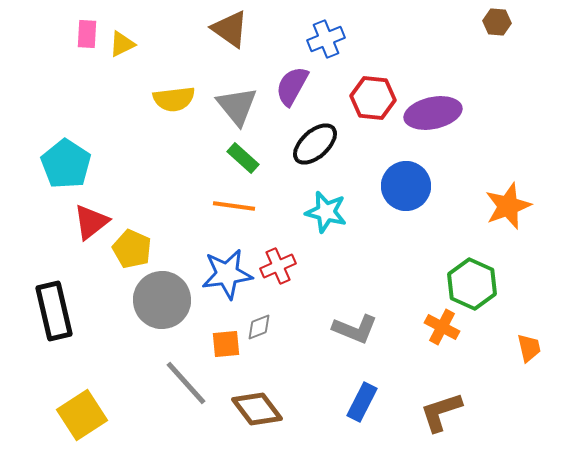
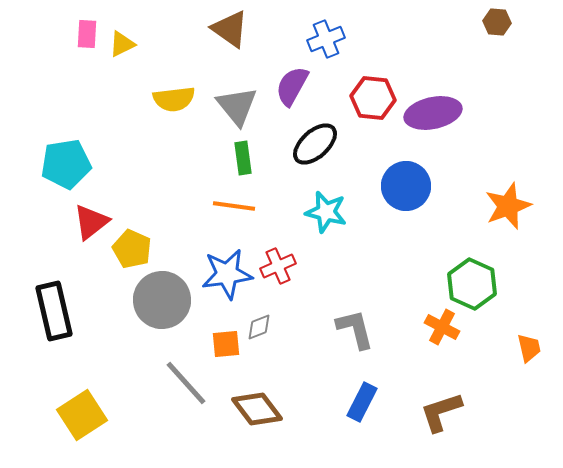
green rectangle: rotated 40 degrees clockwise
cyan pentagon: rotated 30 degrees clockwise
gray L-shape: rotated 126 degrees counterclockwise
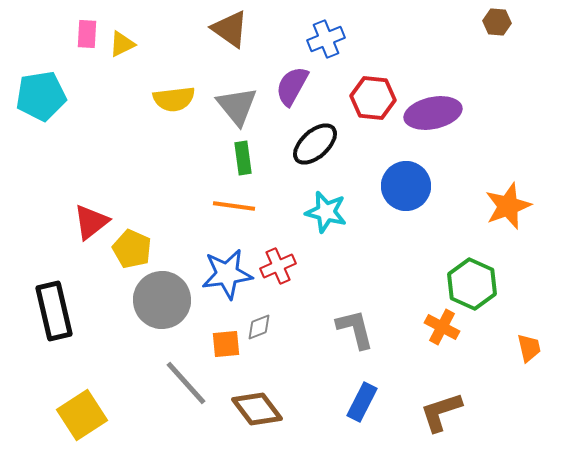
cyan pentagon: moved 25 px left, 68 px up
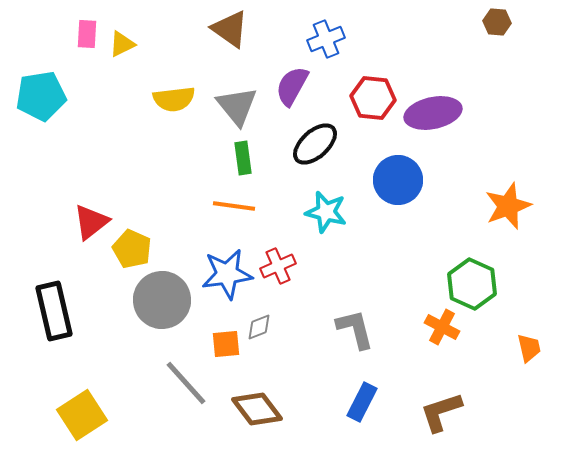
blue circle: moved 8 px left, 6 px up
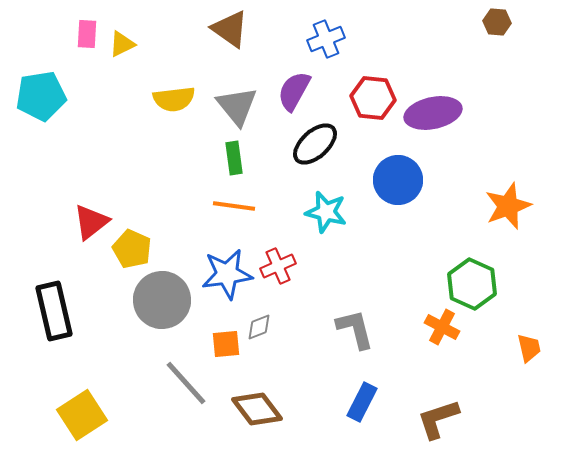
purple semicircle: moved 2 px right, 5 px down
green rectangle: moved 9 px left
brown L-shape: moved 3 px left, 7 px down
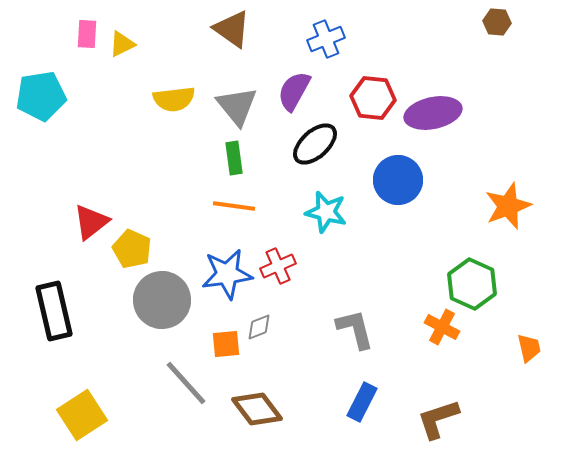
brown triangle: moved 2 px right
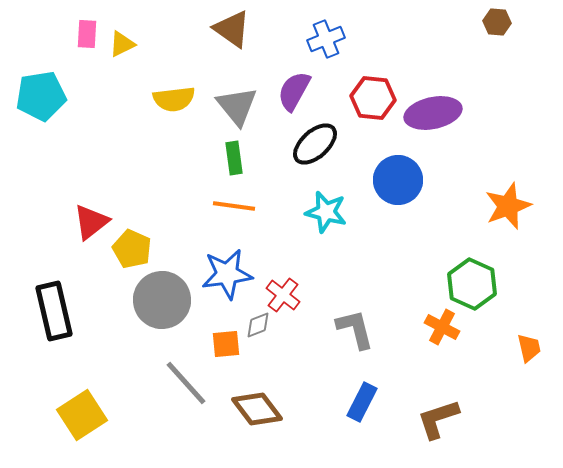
red cross: moved 5 px right, 29 px down; rotated 28 degrees counterclockwise
gray diamond: moved 1 px left, 2 px up
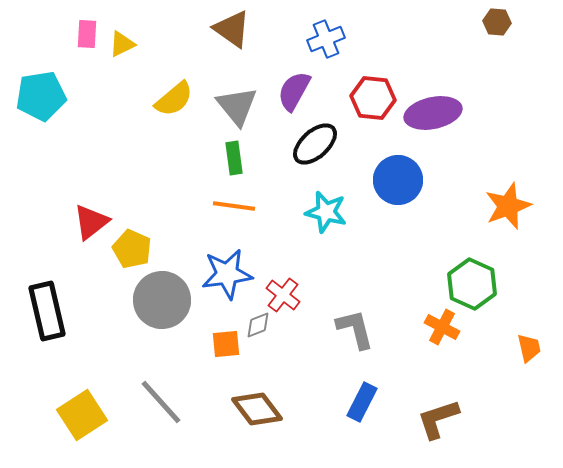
yellow semicircle: rotated 33 degrees counterclockwise
black rectangle: moved 7 px left
gray line: moved 25 px left, 19 px down
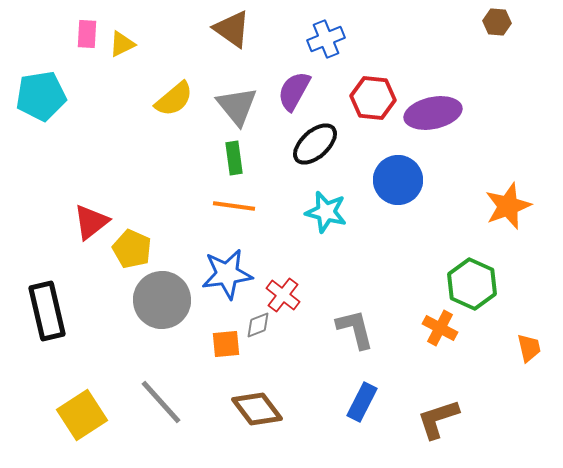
orange cross: moved 2 px left, 1 px down
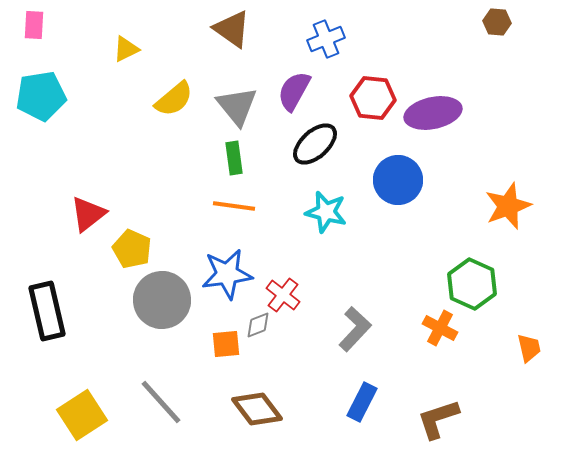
pink rectangle: moved 53 px left, 9 px up
yellow triangle: moved 4 px right, 5 px down
red triangle: moved 3 px left, 8 px up
gray L-shape: rotated 57 degrees clockwise
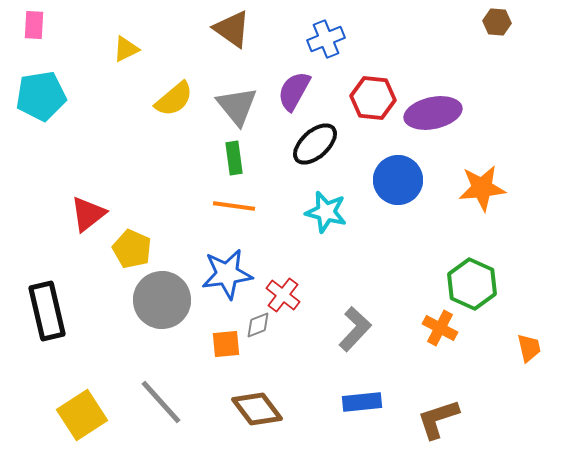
orange star: moved 26 px left, 18 px up; rotated 15 degrees clockwise
blue rectangle: rotated 57 degrees clockwise
